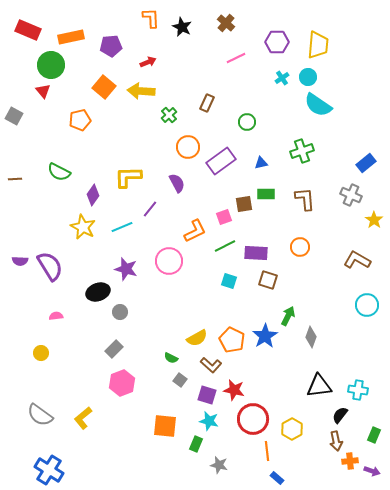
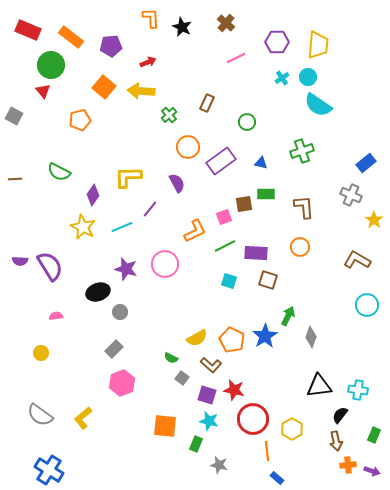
orange rectangle at (71, 37): rotated 50 degrees clockwise
blue triangle at (261, 163): rotated 24 degrees clockwise
brown L-shape at (305, 199): moved 1 px left, 8 px down
pink circle at (169, 261): moved 4 px left, 3 px down
gray square at (180, 380): moved 2 px right, 2 px up
orange cross at (350, 461): moved 2 px left, 4 px down
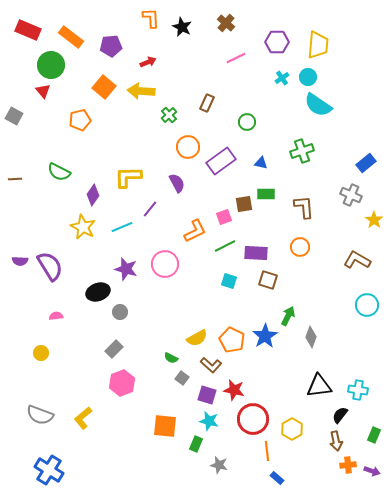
gray semicircle at (40, 415): rotated 16 degrees counterclockwise
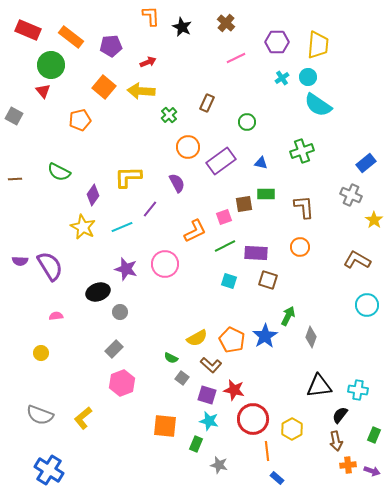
orange L-shape at (151, 18): moved 2 px up
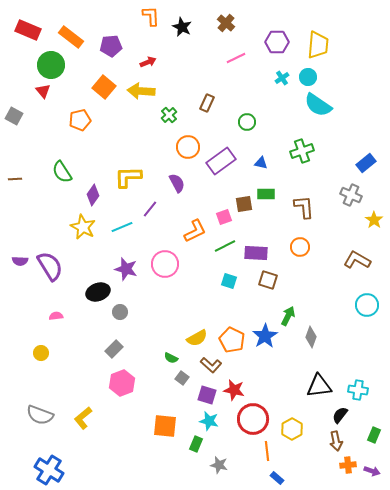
green semicircle at (59, 172): moved 3 px right; rotated 30 degrees clockwise
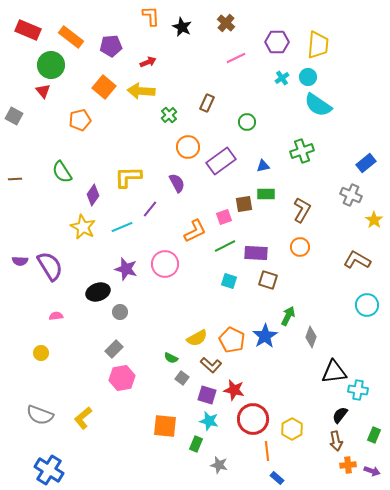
blue triangle at (261, 163): moved 2 px right, 3 px down; rotated 24 degrees counterclockwise
brown L-shape at (304, 207): moved 2 px left, 3 px down; rotated 35 degrees clockwise
pink hexagon at (122, 383): moved 5 px up; rotated 10 degrees clockwise
black triangle at (319, 386): moved 15 px right, 14 px up
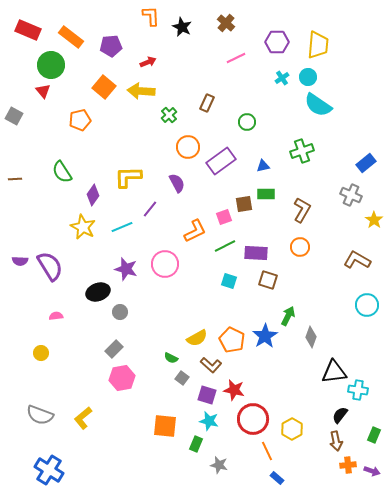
orange line at (267, 451): rotated 18 degrees counterclockwise
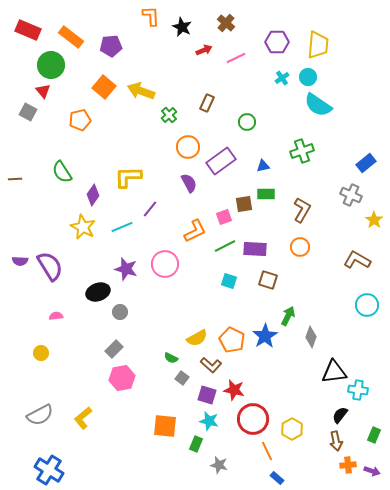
red arrow at (148, 62): moved 56 px right, 12 px up
yellow arrow at (141, 91): rotated 16 degrees clockwise
gray square at (14, 116): moved 14 px right, 4 px up
purple semicircle at (177, 183): moved 12 px right
purple rectangle at (256, 253): moved 1 px left, 4 px up
gray semicircle at (40, 415): rotated 48 degrees counterclockwise
